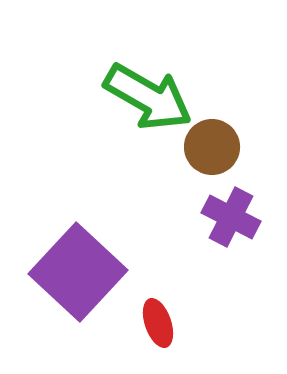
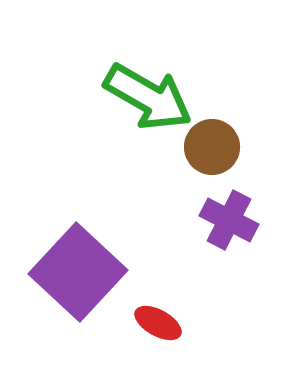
purple cross: moved 2 px left, 3 px down
red ellipse: rotated 42 degrees counterclockwise
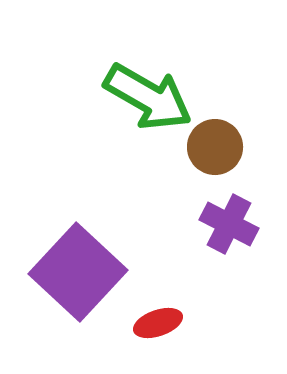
brown circle: moved 3 px right
purple cross: moved 4 px down
red ellipse: rotated 48 degrees counterclockwise
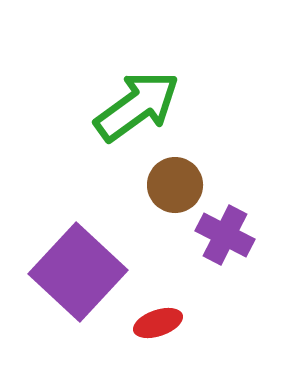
green arrow: moved 11 px left, 9 px down; rotated 66 degrees counterclockwise
brown circle: moved 40 px left, 38 px down
purple cross: moved 4 px left, 11 px down
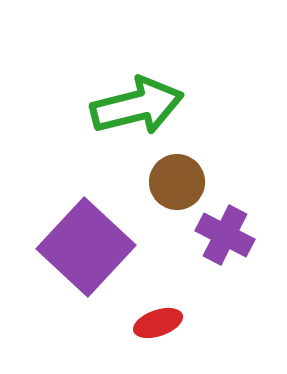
green arrow: rotated 22 degrees clockwise
brown circle: moved 2 px right, 3 px up
purple square: moved 8 px right, 25 px up
